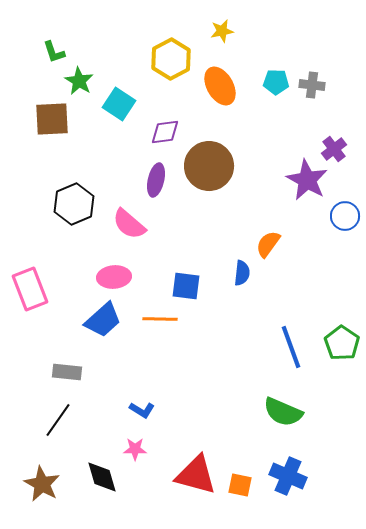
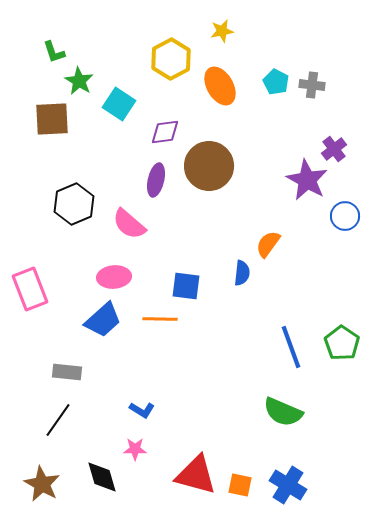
cyan pentagon: rotated 25 degrees clockwise
blue cross: moved 9 px down; rotated 9 degrees clockwise
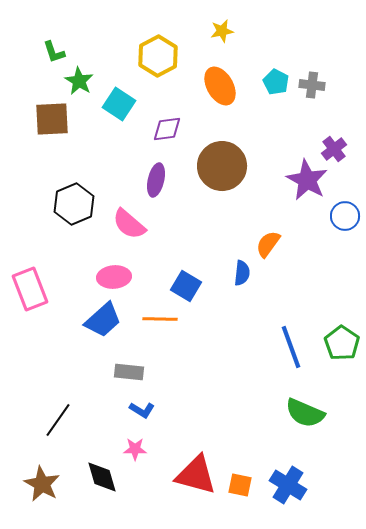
yellow hexagon: moved 13 px left, 3 px up
purple diamond: moved 2 px right, 3 px up
brown circle: moved 13 px right
blue square: rotated 24 degrees clockwise
gray rectangle: moved 62 px right
green semicircle: moved 22 px right, 1 px down
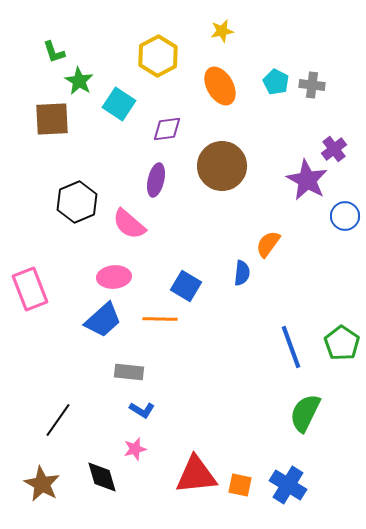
black hexagon: moved 3 px right, 2 px up
green semicircle: rotated 93 degrees clockwise
pink star: rotated 15 degrees counterclockwise
red triangle: rotated 21 degrees counterclockwise
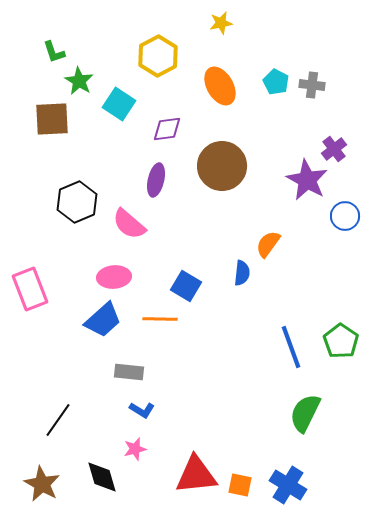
yellow star: moved 1 px left, 8 px up
green pentagon: moved 1 px left, 2 px up
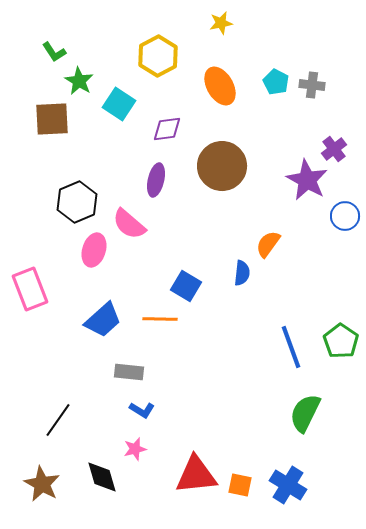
green L-shape: rotated 15 degrees counterclockwise
pink ellipse: moved 20 px left, 27 px up; rotated 68 degrees counterclockwise
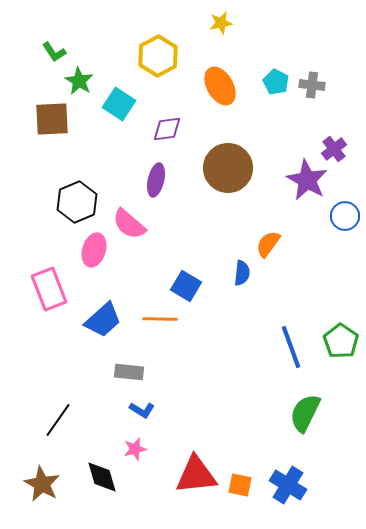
brown circle: moved 6 px right, 2 px down
pink rectangle: moved 19 px right
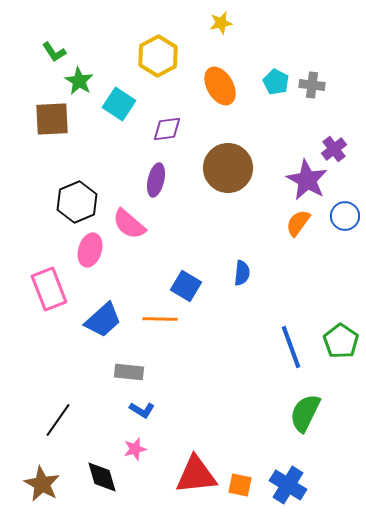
orange semicircle: moved 30 px right, 21 px up
pink ellipse: moved 4 px left
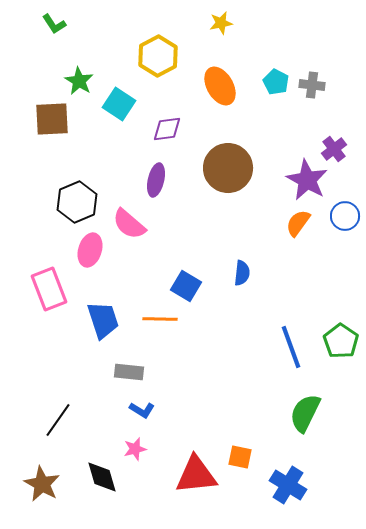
green L-shape: moved 28 px up
blue trapezoid: rotated 66 degrees counterclockwise
orange square: moved 28 px up
